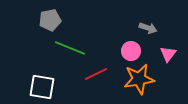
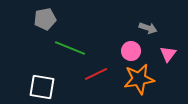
gray pentagon: moved 5 px left, 1 px up
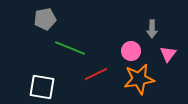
gray arrow: moved 4 px right, 1 px down; rotated 72 degrees clockwise
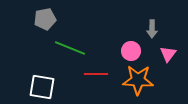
red line: rotated 25 degrees clockwise
orange star: moved 1 px left, 1 px down; rotated 12 degrees clockwise
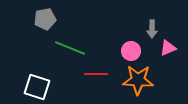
pink triangle: moved 6 px up; rotated 30 degrees clockwise
white square: moved 5 px left; rotated 8 degrees clockwise
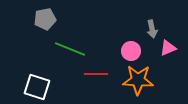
gray arrow: rotated 12 degrees counterclockwise
green line: moved 1 px down
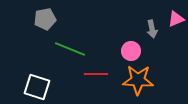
pink triangle: moved 8 px right, 29 px up
